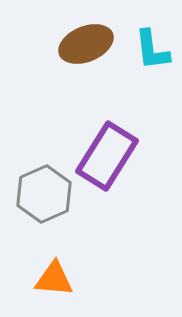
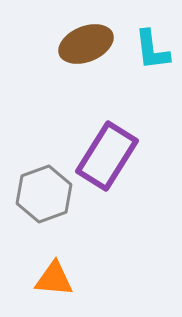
gray hexagon: rotated 4 degrees clockwise
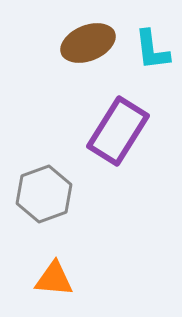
brown ellipse: moved 2 px right, 1 px up
purple rectangle: moved 11 px right, 25 px up
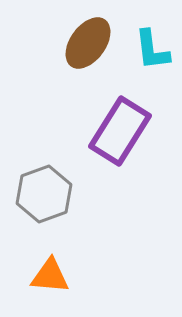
brown ellipse: rotated 32 degrees counterclockwise
purple rectangle: moved 2 px right
orange triangle: moved 4 px left, 3 px up
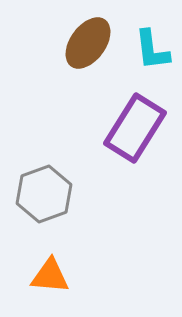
purple rectangle: moved 15 px right, 3 px up
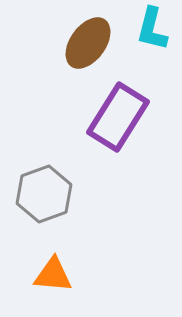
cyan L-shape: moved 21 px up; rotated 21 degrees clockwise
purple rectangle: moved 17 px left, 11 px up
orange triangle: moved 3 px right, 1 px up
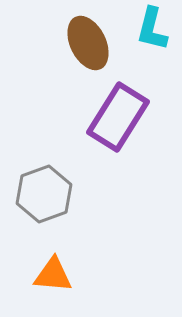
brown ellipse: rotated 62 degrees counterclockwise
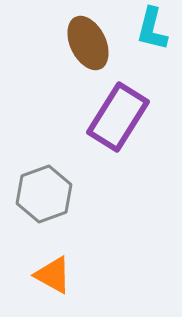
orange triangle: rotated 24 degrees clockwise
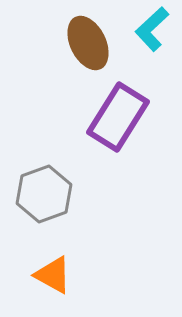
cyan L-shape: rotated 33 degrees clockwise
